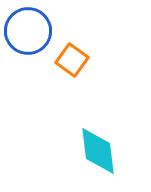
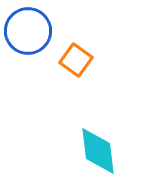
orange square: moved 4 px right
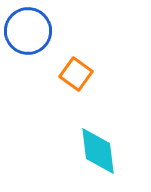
orange square: moved 14 px down
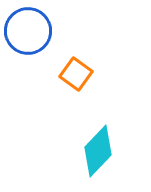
cyan diamond: rotated 51 degrees clockwise
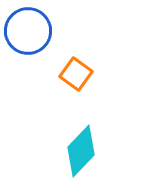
cyan diamond: moved 17 px left
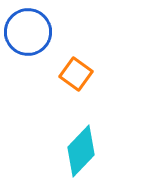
blue circle: moved 1 px down
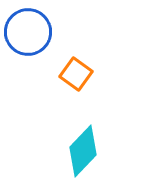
cyan diamond: moved 2 px right
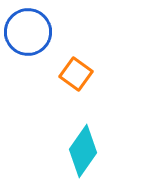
cyan diamond: rotated 9 degrees counterclockwise
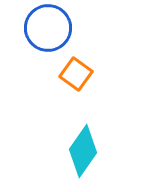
blue circle: moved 20 px right, 4 px up
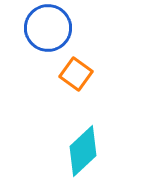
cyan diamond: rotated 12 degrees clockwise
